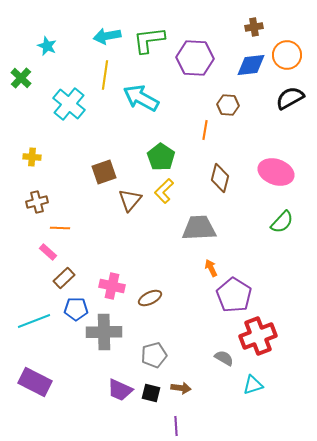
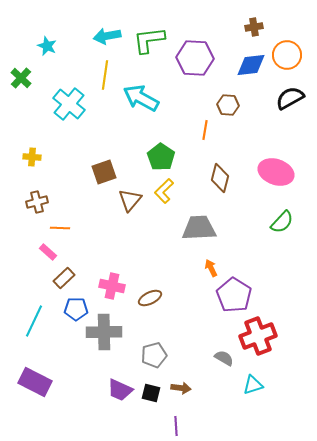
cyan line at (34, 321): rotated 44 degrees counterclockwise
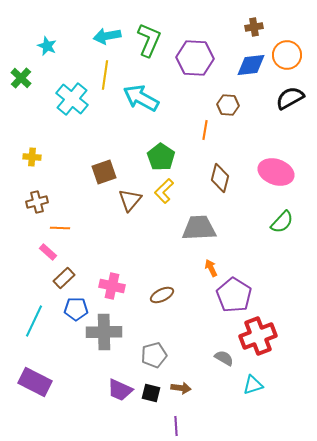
green L-shape at (149, 40): rotated 120 degrees clockwise
cyan cross at (69, 104): moved 3 px right, 5 px up
brown ellipse at (150, 298): moved 12 px right, 3 px up
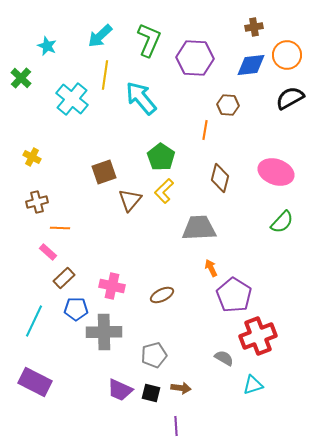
cyan arrow at (107, 36): moved 7 px left; rotated 32 degrees counterclockwise
cyan arrow at (141, 98): rotated 21 degrees clockwise
yellow cross at (32, 157): rotated 24 degrees clockwise
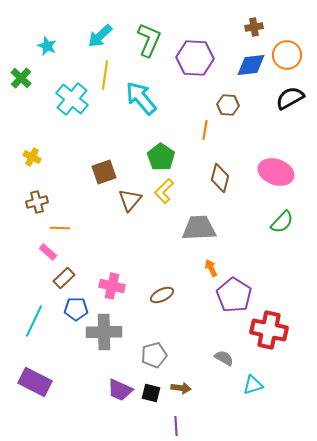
red cross at (258, 336): moved 11 px right, 6 px up; rotated 33 degrees clockwise
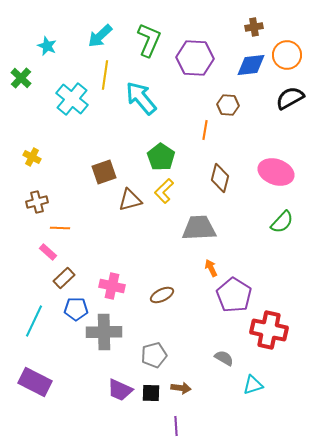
brown triangle at (130, 200): rotated 35 degrees clockwise
black square at (151, 393): rotated 12 degrees counterclockwise
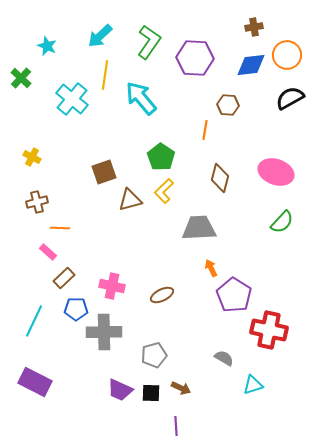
green L-shape at (149, 40): moved 2 px down; rotated 12 degrees clockwise
brown arrow at (181, 388): rotated 18 degrees clockwise
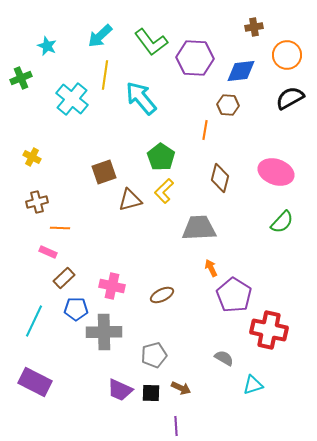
green L-shape at (149, 42): moved 2 px right; rotated 108 degrees clockwise
blue diamond at (251, 65): moved 10 px left, 6 px down
green cross at (21, 78): rotated 25 degrees clockwise
pink rectangle at (48, 252): rotated 18 degrees counterclockwise
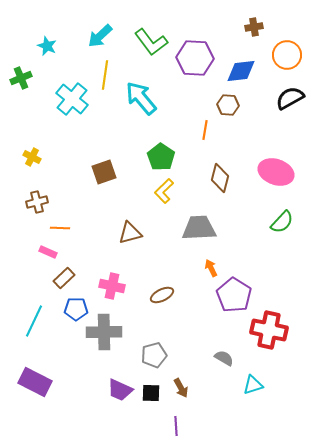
brown triangle at (130, 200): moved 33 px down
brown arrow at (181, 388): rotated 36 degrees clockwise
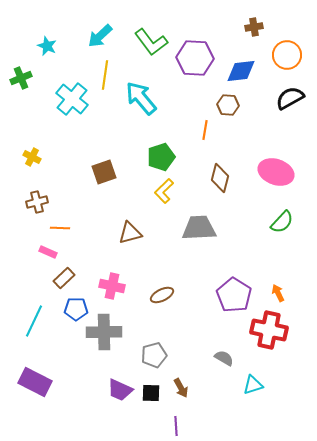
green pentagon at (161, 157): rotated 20 degrees clockwise
orange arrow at (211, 268): moved 67 px right, 25 px down
